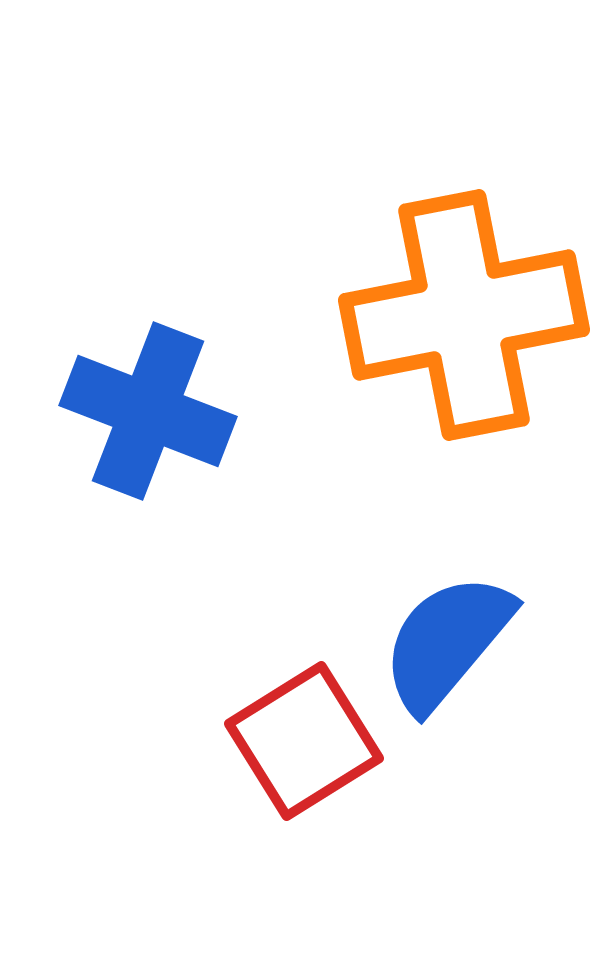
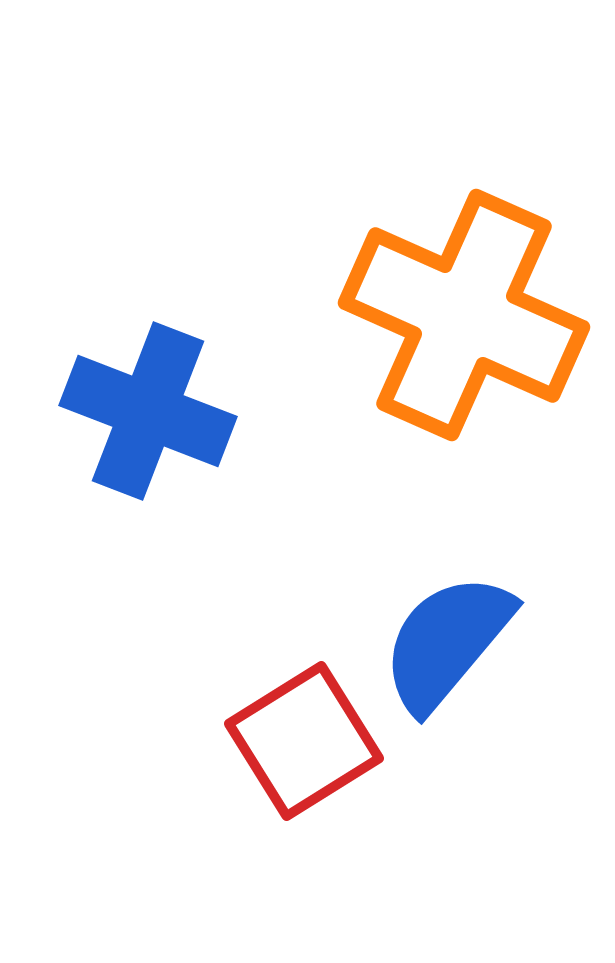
orange cross: rotated 35 degrees clockwise
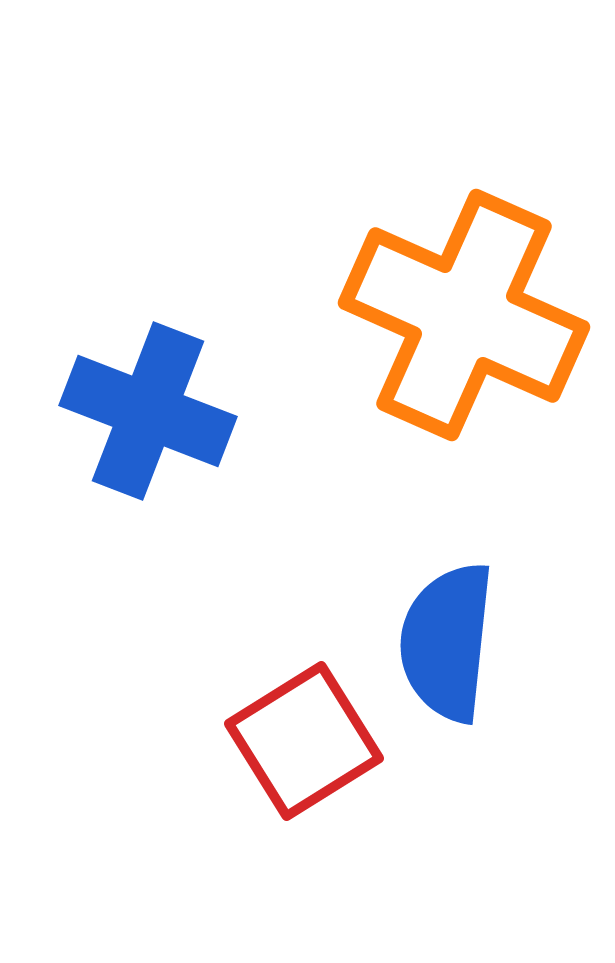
blue semicircle: rotated 34 degrees counterclockwise
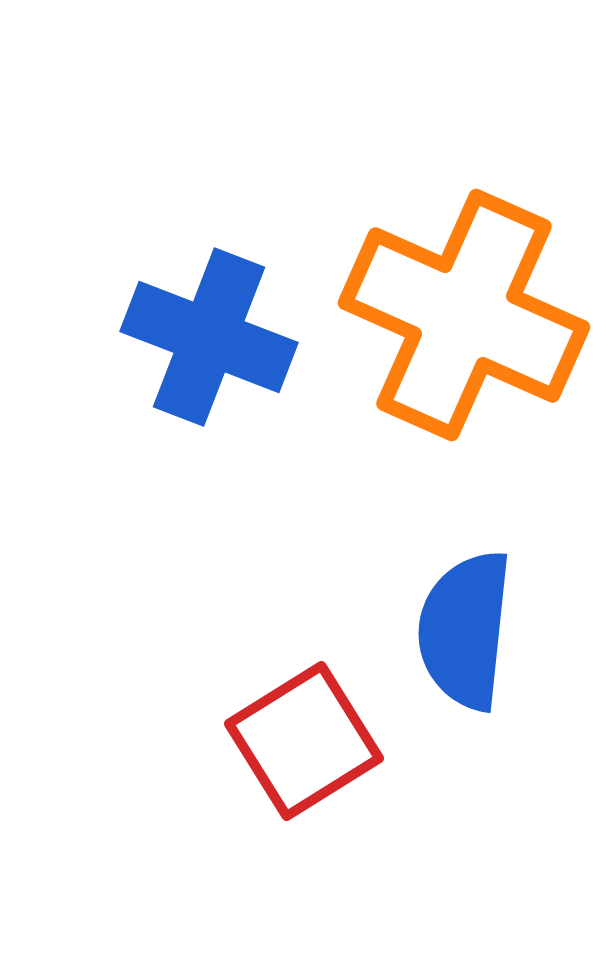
blue cross: moved 61 px right, 74 px up
blue semicircle: moved 18 px right, 12 px up
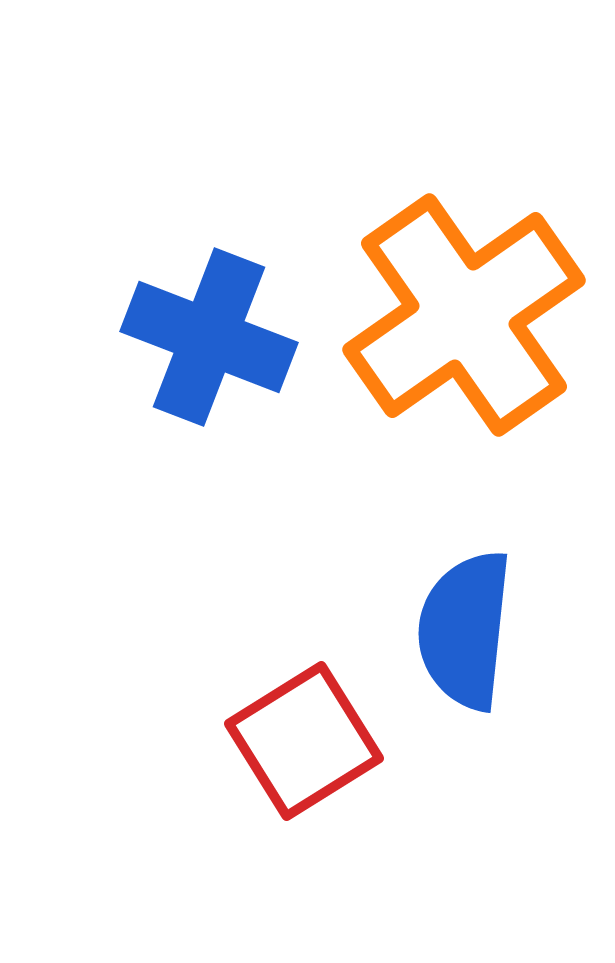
orange cross: rotated 31 degrees clockwise
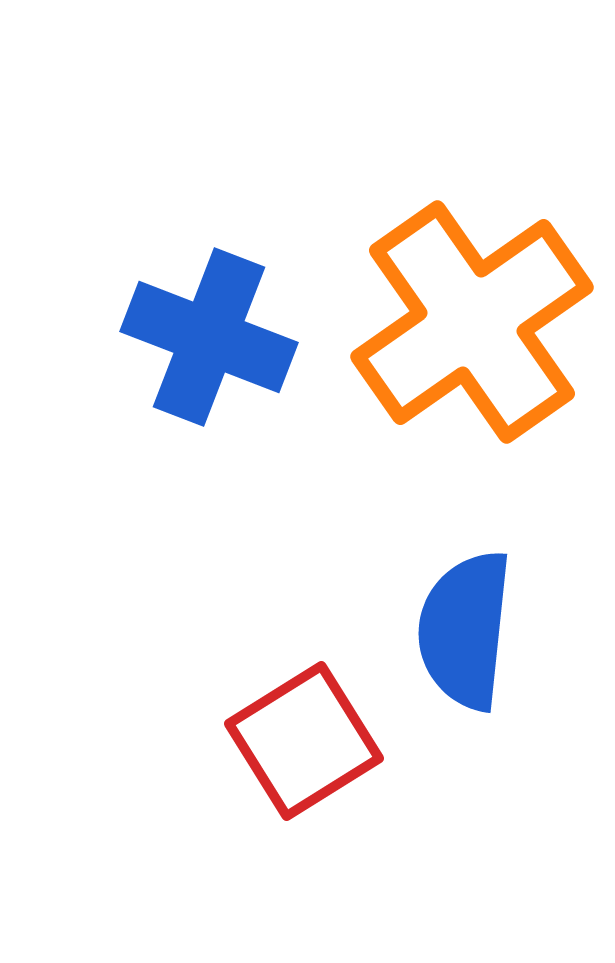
orange cross: moved 8 px right, 7 px down
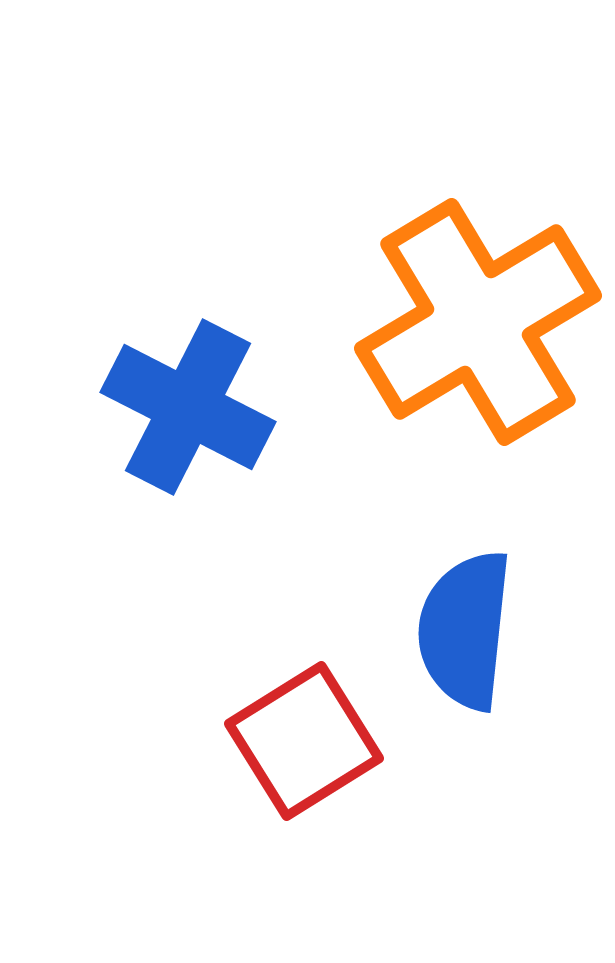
orange cross: moved 6 px right; rotated 4 degrees clockwise
blue cross: moved 21 px left, 70 px down; rotated 6 degrees clockwise
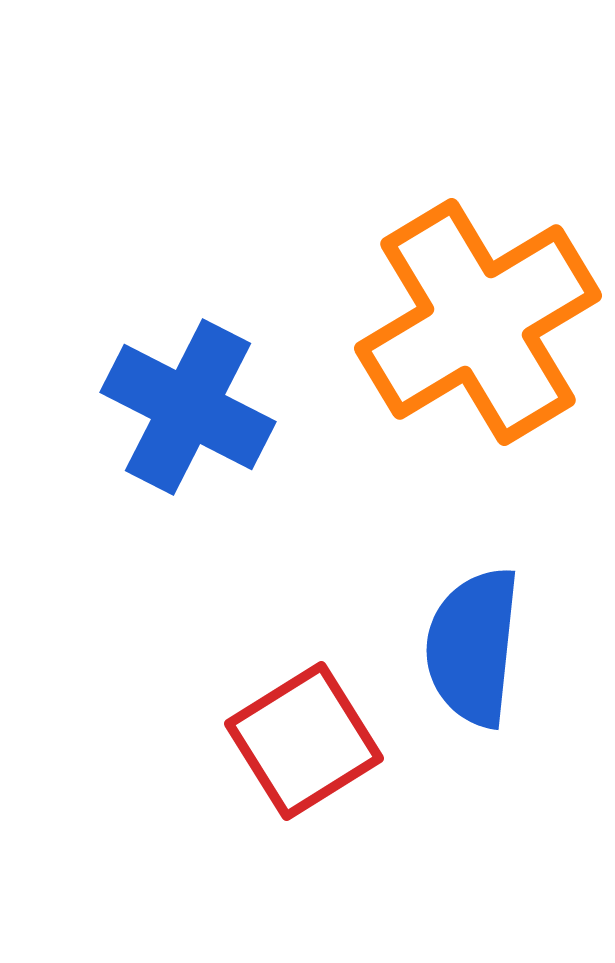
blue semicircle: moved 8 px right, 17 px down
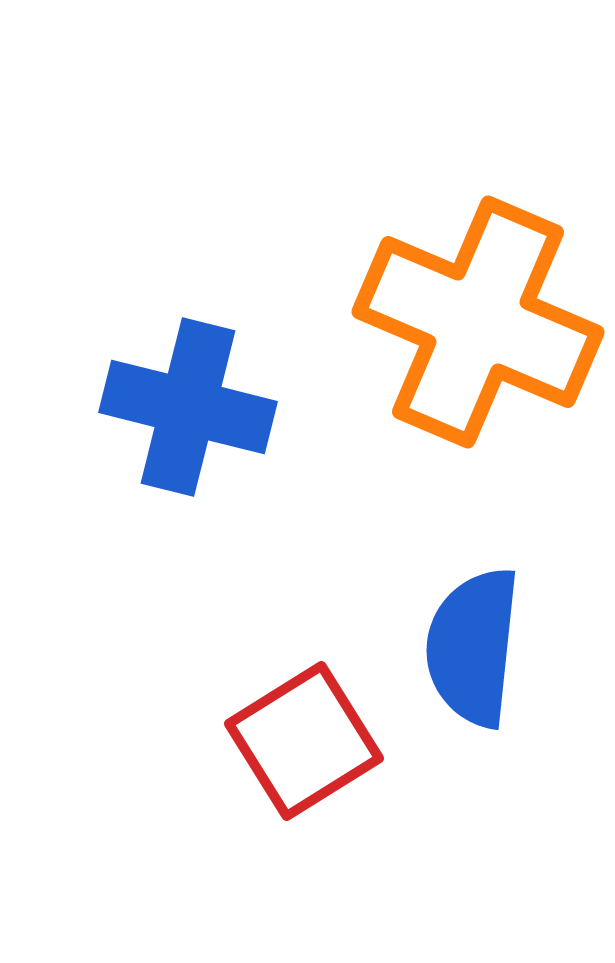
orange cross: rotated 36 degrees counterclockwise
blue cross: rotated 13 degrees counterclockwise
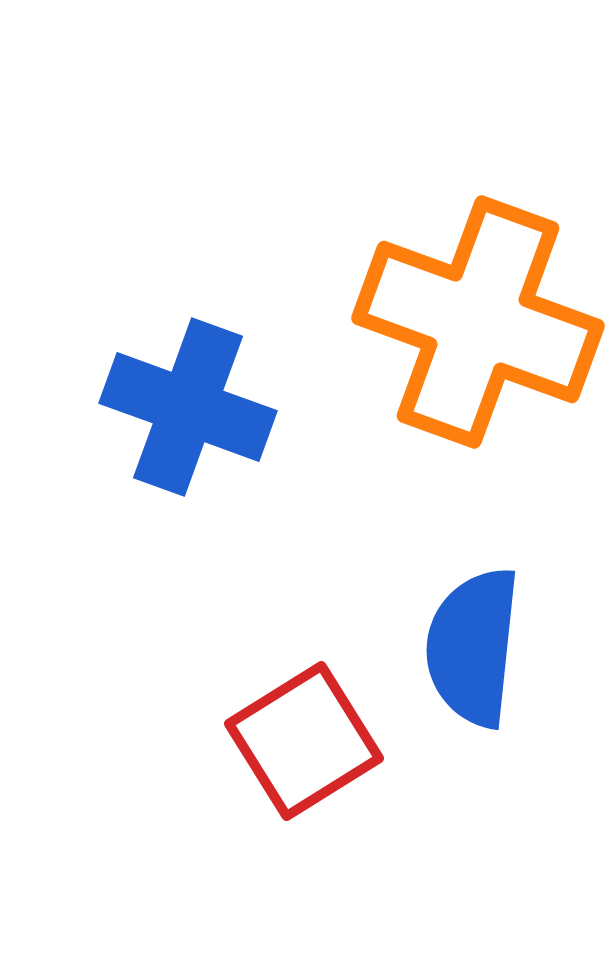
orange cross: rotated 3 degrees counterclockwise
blue cross: rotated 6 degrees clockwise
